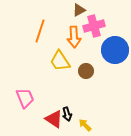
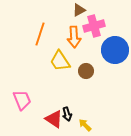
orange line: moved 3 px down
pink trapezoid: moved 3 px left, 2 px down
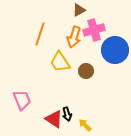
pink cross: moved 4 px down
orange arrow: rotated 20 degrees clockwise
yellow trapezoid: moved 1 px down
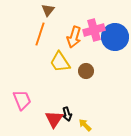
brown triangle: moved 31 px left; rotated 24 degrees counterclockwise
blue circle: moved 13 px up
red triangle: rotated 30 degrees clockwise
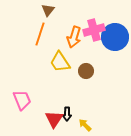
black arrow: rotated 16 degrees clockwise
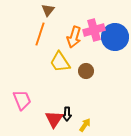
yellow arrow: rotated 80 degrees clockwise
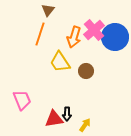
pink cross: rotated 25 degrees counterclockwise
red triangle: rotated 48 degrees clockwise
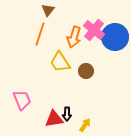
pink cross: rotated 10 degrees counterclockwise
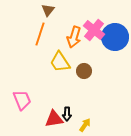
brown circle: moved 2 px left
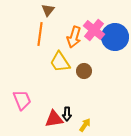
orange line: rotated 10 degrees counterclockwise
